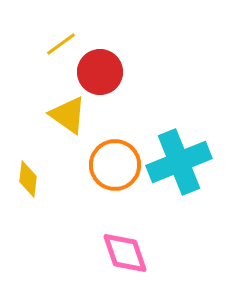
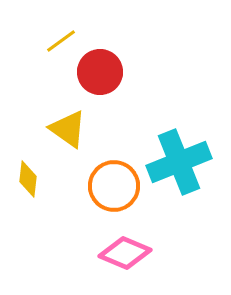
yellow line: moved 3 px up
yellow triangle: moved 14 px down
orange circle: moved 1 px left, 21 px down
pink diamond: rotated 48 degrees counterclockwise
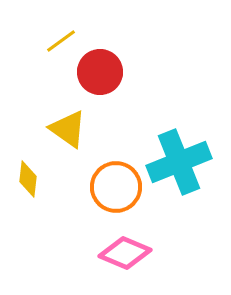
orange circle: moved 2 px right, 1 px down
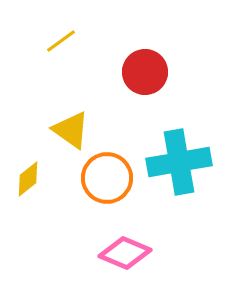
red circle: moved 45 px right
yellow triangle: moved 3 px right, 1 px down
cyan cross: rotated 12 degrees clockwise
yellow diamond: rotated 45 degrees clockwise
orange circle: moved 9 px left, 9 px up
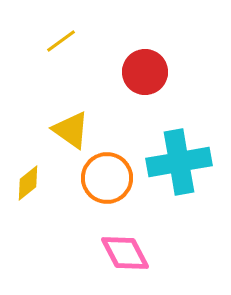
yellow diamond: moved 4 px down
pink diamond: rotated 39 degrees clockwise
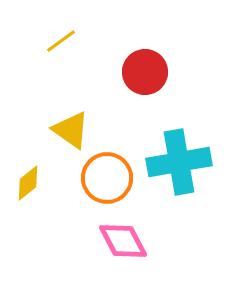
pink diamond: moved 2 px left, 12 px up
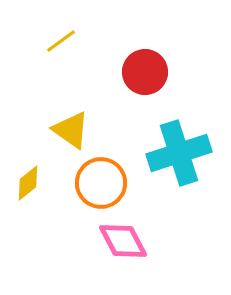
cyan cross: moved 9 px up; rotated 8 degrees counterclockwise
orange circle: moved 6 px left, 5 px down
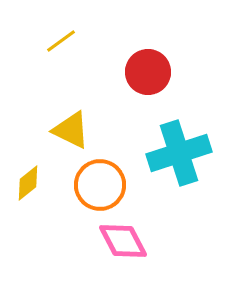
red circle: moved 3 px right
yellow triangle: rotated 9 degrees counterclockwise
orange circle: moved 1 px left, 2 px down
